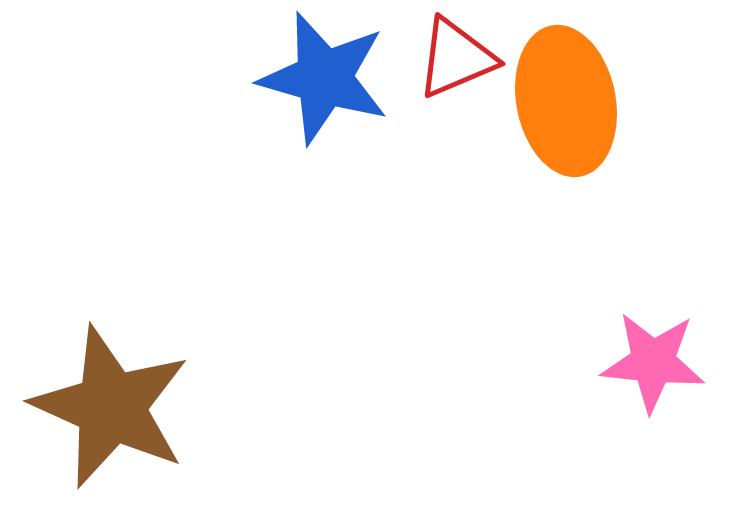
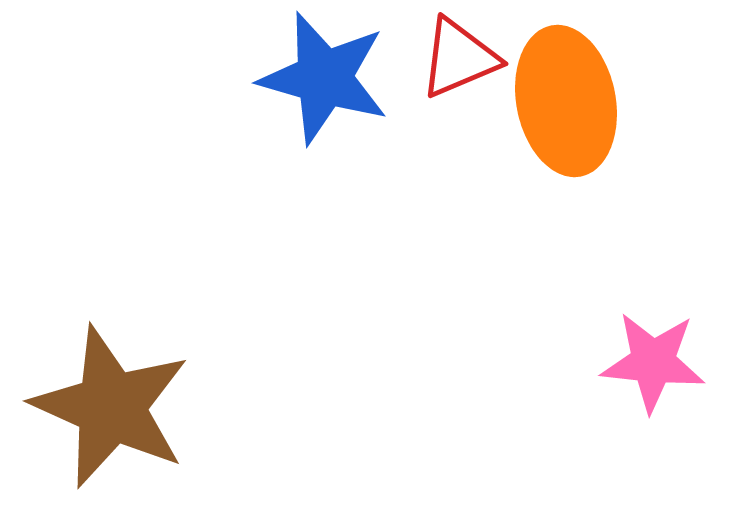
red triangle: moved 3 px right
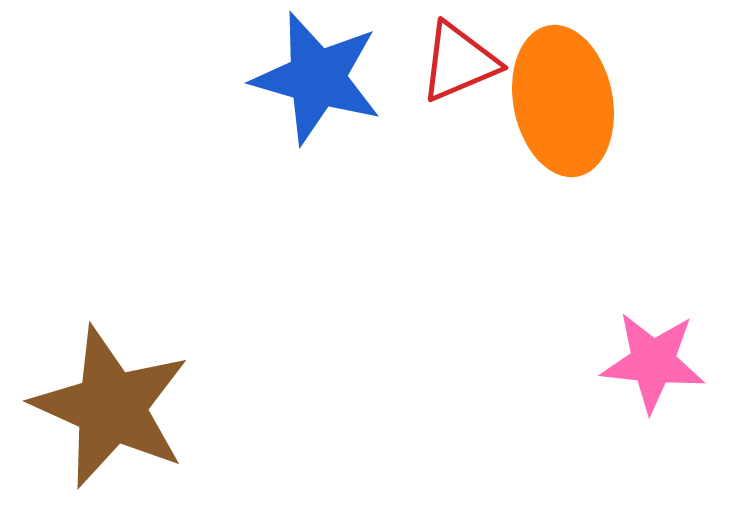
red triangle: moved 4 px down
blue star: moved 7 px left
orange ellipse: moved 3 px left
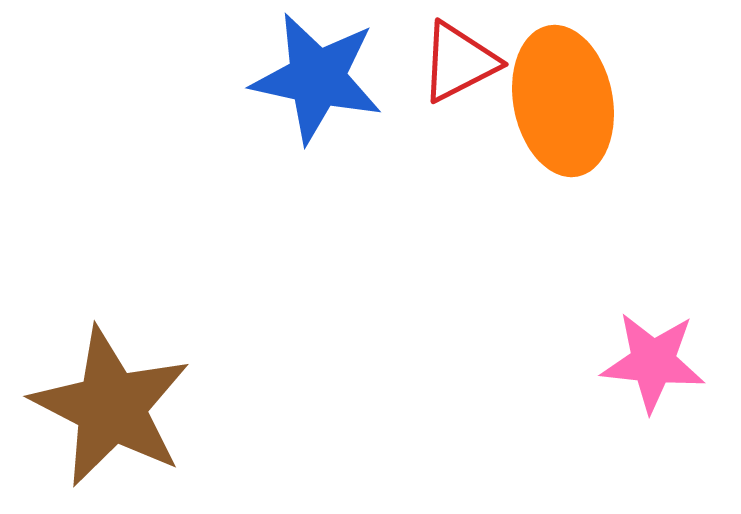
red triangle: rotated 4 degrees counterclockwise
blue star: rotated 4 degrees counterclockwise
brown star: rotated 3 degrees clockwise
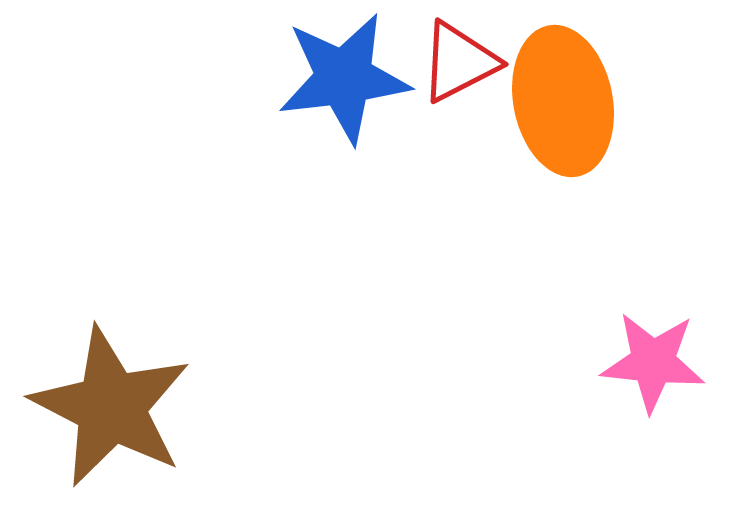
blue star: moved 27 px right; rotated 19 degrees counterclockwise
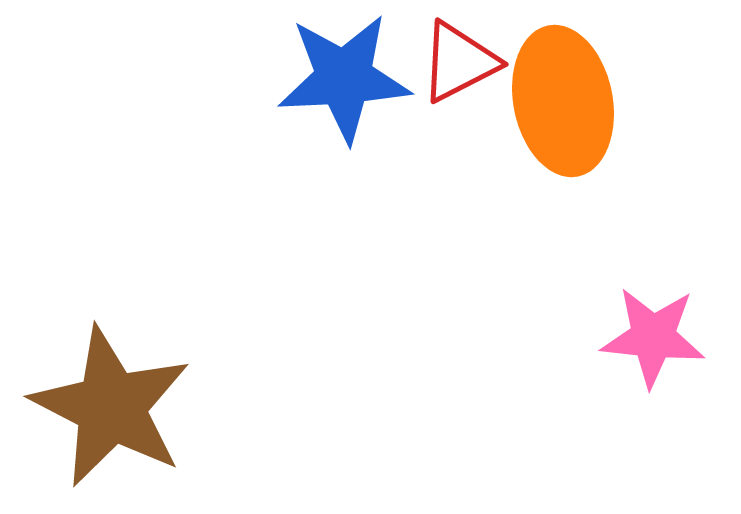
blue star: rotated 4 degrees clockwise
pink star: moved 25 px up
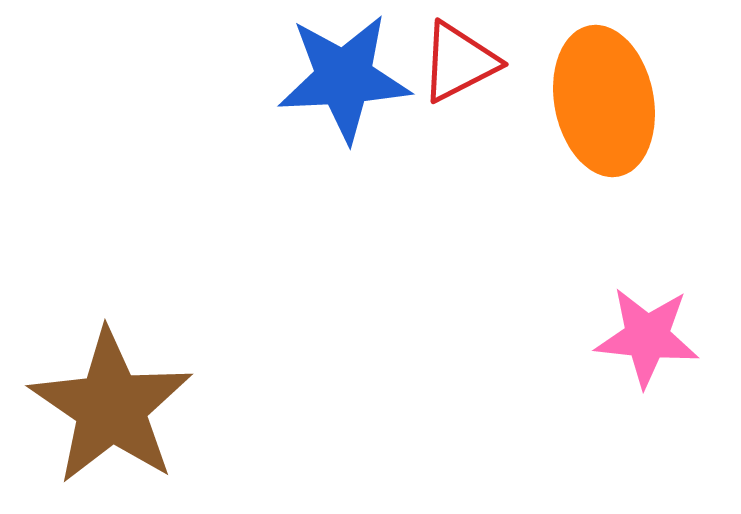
orange ellipse: moved 41 px right
pink star: moved 6 px left
brown star: rotated 7 degrees clockwise
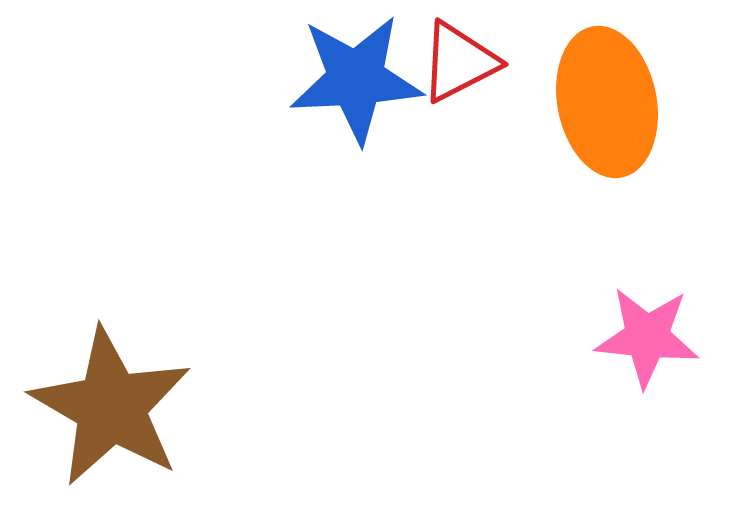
blue star: moved 12 px right, 1 px down
orange ellipse: moved 3 px right, 1 px down
brown star: rotated 4 degrees counterclockwise
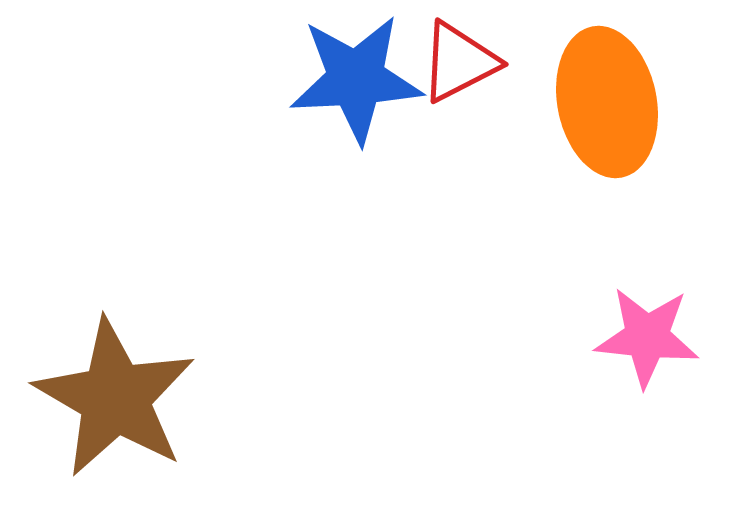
brown star: moved 4 px right, 9 px up
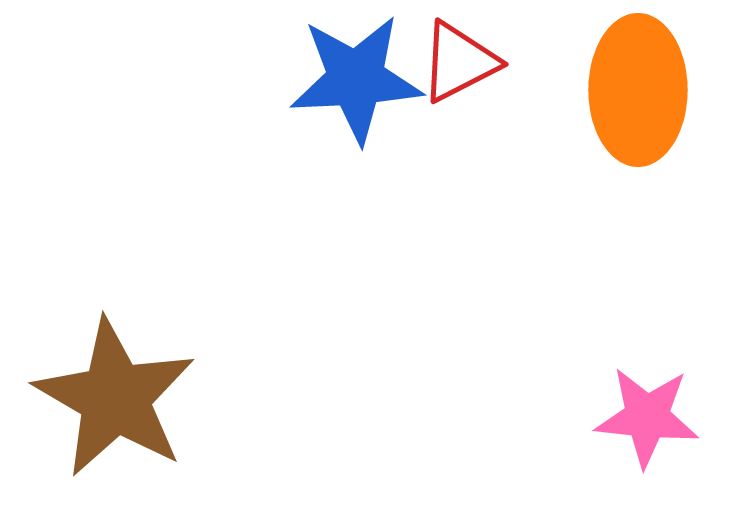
orange ellipse: moved 31 px right, 12 px up; rotated 11 degrees clockwise
pink star: moved 80 px down
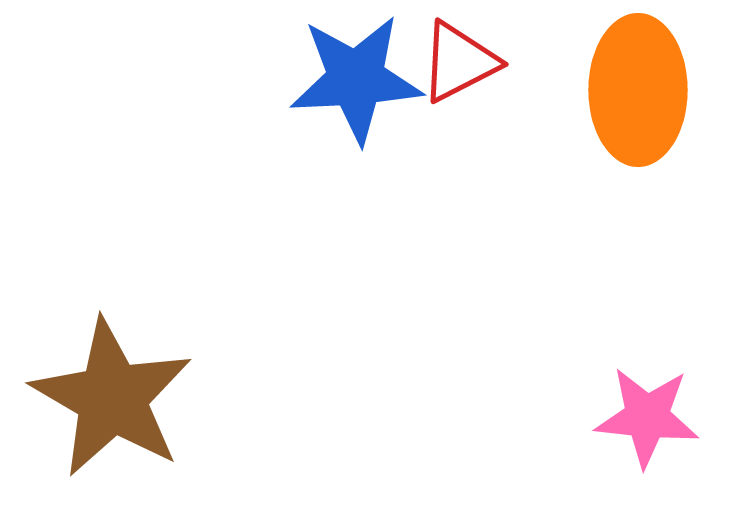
brown star: moved 3 px left
